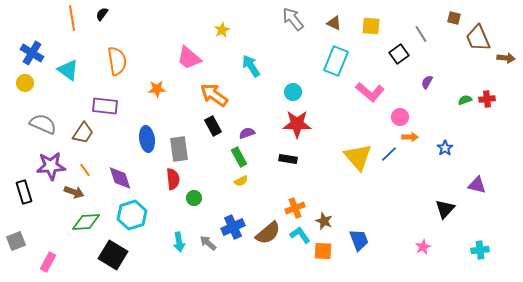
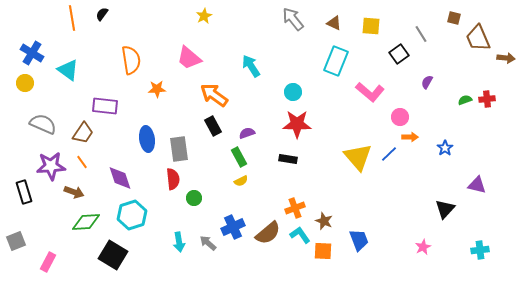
yellow star at (222, 30): moved 18 px left, 14 px up
orange semicircle at (117, 61): moved 14 px right, 1 px up
orange line at (85, 170): moved 3 px left, 8 px up
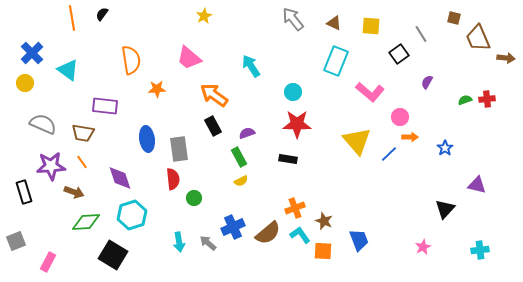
blue cross at (32, 53): rotated 15 degrees clockwise
brown trapezoid at (83, 133): rotated 65 degrees clockwise
yellow triangle at (358, 157): moved 1 px left, 16 px up
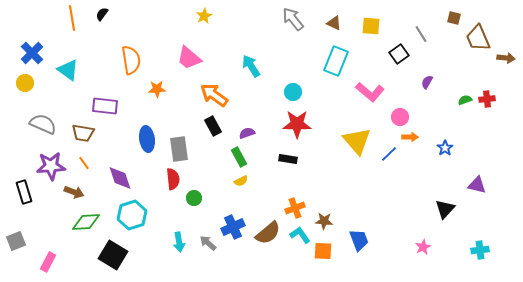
orange line at (82, 162): moved 2 px right, 1 px down
brown star at (324, 221): rotated 18 degrees counterclockwise
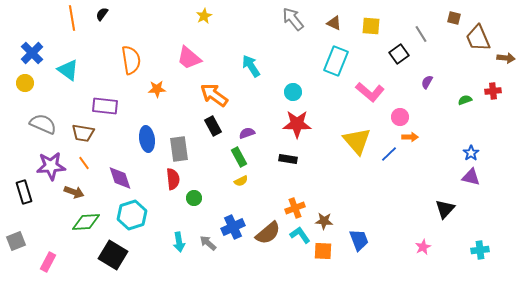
red cross at (487, 99): moved 6 px right, 8 px up
blue star at (445, 148): moved 26 px right, 5 px down
purple triangle at (477, 185): moved 6 px left, 8 px up
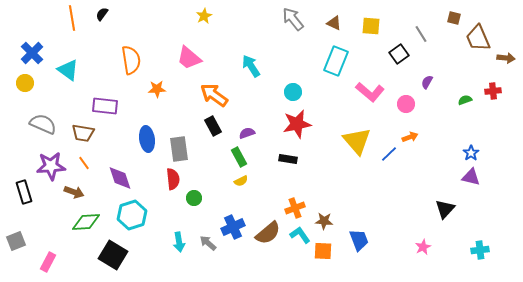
pink circle at (400, 117): moved 6 px right, 13 px up
red star at (297, 124): rotated 12 degrees counterclockwise
orange arrow at (410, 137): rotated 21 degrees counterclockwise
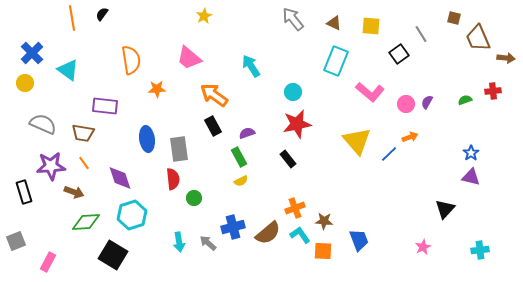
purple semicircle at (427, 82): moved 20 px down
black rectangle at (288, 159): rotated 42 degrees clockwise
blue cross at (233, 227): rotated 10 degrees clockwise
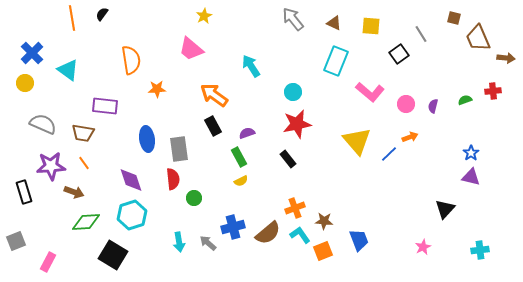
pink trapezoid at (189, 58): moved 2 px right, 9 px up
purple semicircle at (427, 102): moved 6 px right, 4 px down; rotated 16 degrees counterclockwise
purple diamond at (120, 178): moved 11 px right, 2 px down
orange square at (323, 251): rotated 24 degrees counterclockwise
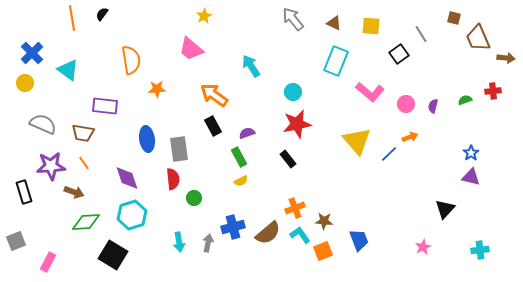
purple diamond at (131, 180): moved 4 px left, 2 px up
gray arrow at (208, 243): rotated 60 degrees clockwise
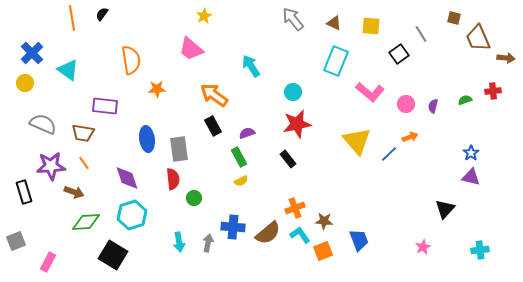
blue cross at (233, 227): rotated 20 degrees clockwise
